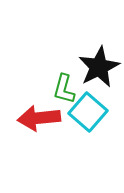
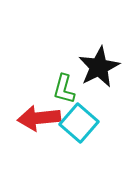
cyan square: moved 9 px left, 11 px down
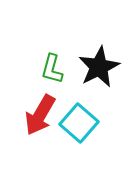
green L-shape: moved 12 px left, 20 px up
red arrow: moved 1 px right, 3 px up; rotated 54 degrees counterclockwise
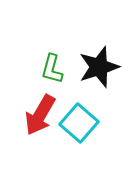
black star: rotated 9 degrees clockwise
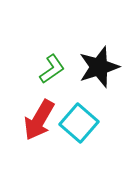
green L-shape: rotated 140 degrees counterclockwise
red arrow: moved 1 px left, 5 px down
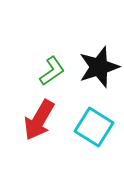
green L-shape: moved 2 px down
cyan square: moved 15 px right, 4 px down; rotated 9 degrees counterclockwise
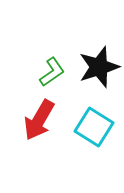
green L-shape: moved 1 px down
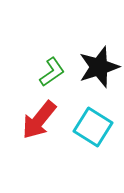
red arrow: rotated 9 degrees clockwise
cyan square: moved 1 px left
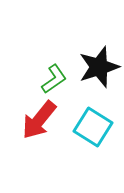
green L-shape: moved 2 px right, 7 px down
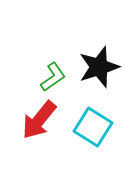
green L-shape: moved 1 px left, 2 px up
